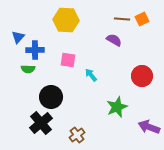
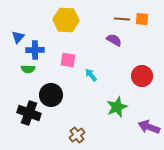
orange square: rotated 32 degrees clockwise
black circle: moved 2 px up
black cross: moved 12 px left, 10 px up; rotated 30 degrees counterclockwise
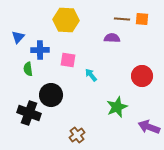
purple semicircle: moved 2 px left, 2 px up; rotated 28 degrees counterclockwise
blue cross: moved 5 px right
green semicircle: rotated 80 degrees clockwise
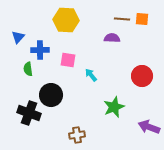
green star: moved 3 px left
brown cross: rotated 28 degrees clockwise
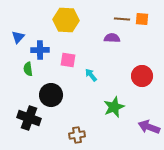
black cross: moved 5 px down
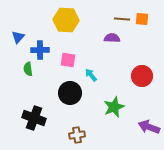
black circle: moved 19 px right, 2 px up
black cross: moved 5 px right
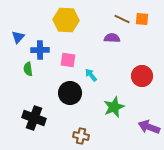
brown line: rotated 21 degrees clockwise
brown cross: moved 4 px right, 1 px down; rotated 21 degrees clockwise
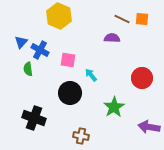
yellow hexagon: moved 7 px left, 4 px up; rotated 20 degrees clockwise
blue triangle: moved 3 px right, 5 px down
blue cross: rotated 30 degrees clockwise
red circle: moved 2 px down
green star: rotated 10 degrees counterclockwise
purple arrow: rotated 10 degrees counterclockwise
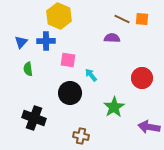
blue cross: moved 6 px right, 9 px up; rotated 30 degrees counterclockwise
